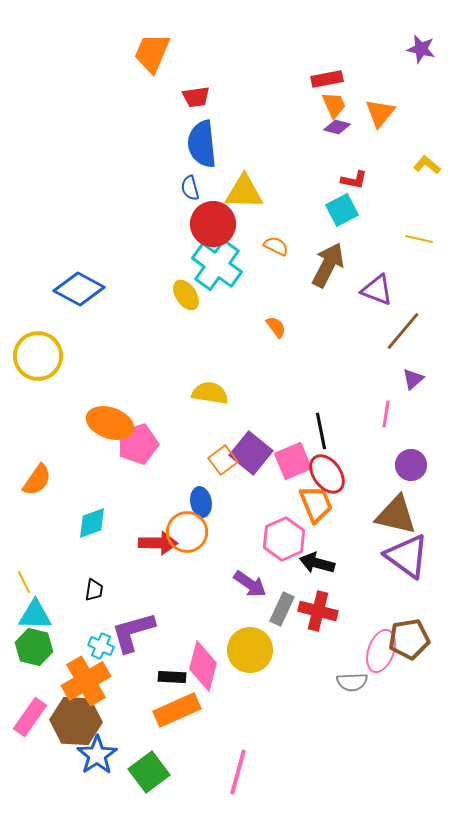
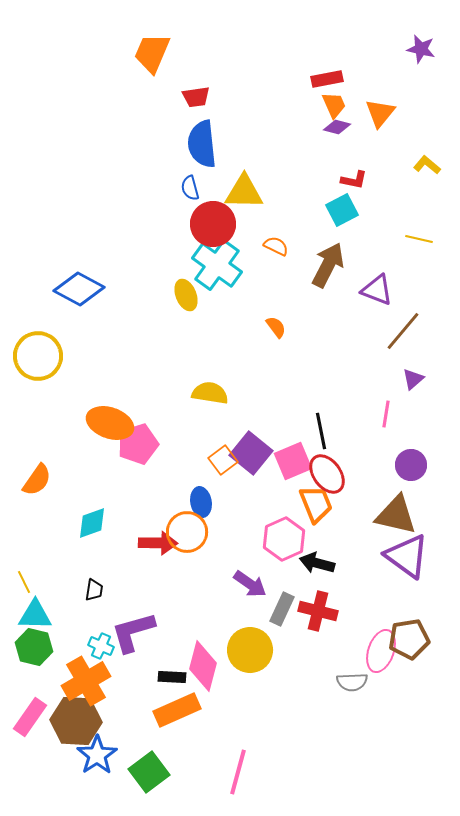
yellow ellipse at (186, 295): rotated 12 degrees clockwise
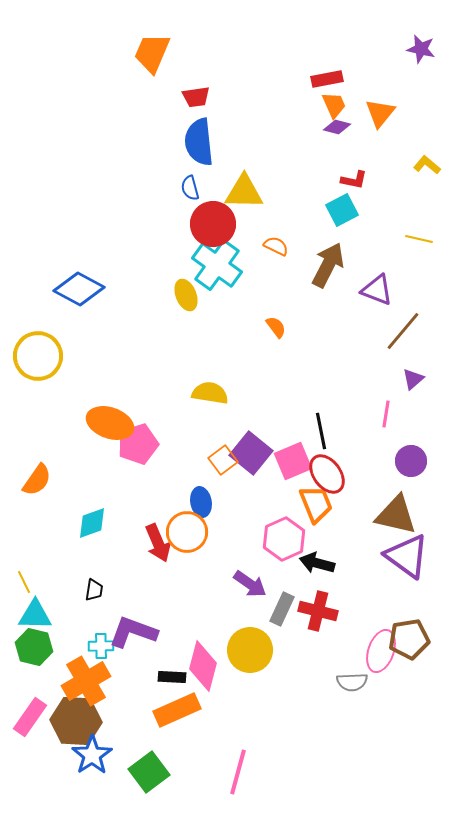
blue semicircle at (202, 144): moved 3 px left, 2 px up
purple circle at (411, 465): moved 4 px up
red arrow at (158, 543): rotated 66 degrees clockwise
purple L-shape at (133, 632): rotated 36 degrees clockwise
cyan cross at (101, 646): rotated 25 degrees counterclockwise
blue star at (97, 755): moved 5 px left
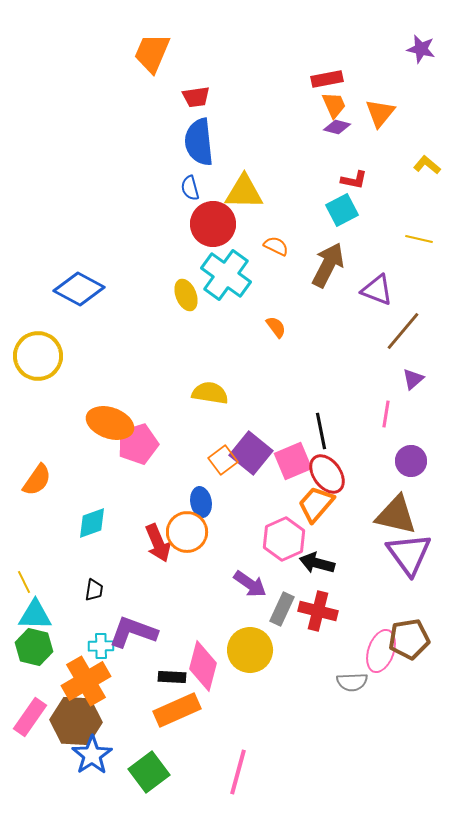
cyan cross at (217, 265): moved 9 px right, 10 px down
orange trapezoid at (316, 504): rotated 117 degrees counterclockwise
purple triangle at (407, 556): moved 2 px right, 2 px up; rotated 18 degrees clockwise
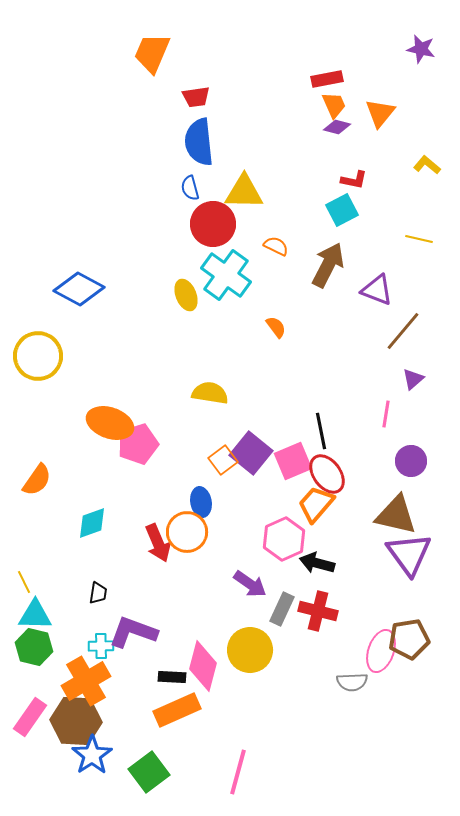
black trapezoid at (94, 590): moved 4 px right, 3 px down
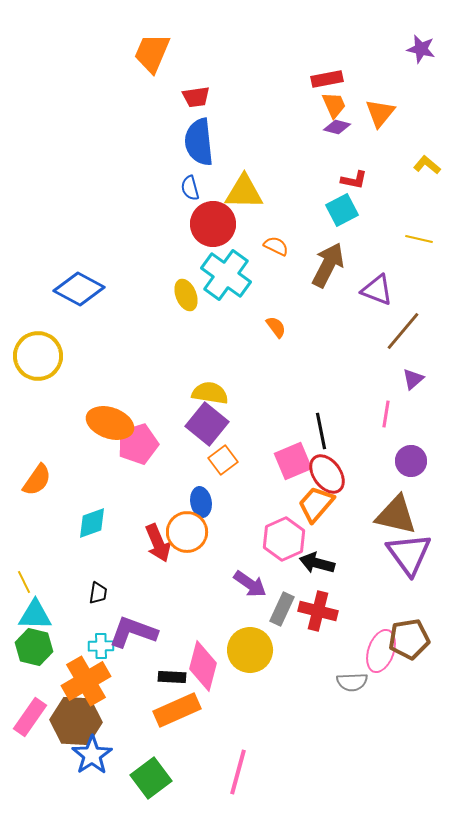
purple square at (251, 453): moved 44 px left, 29 px up
green square at (149, 772): moved 2 px right, 6 px down
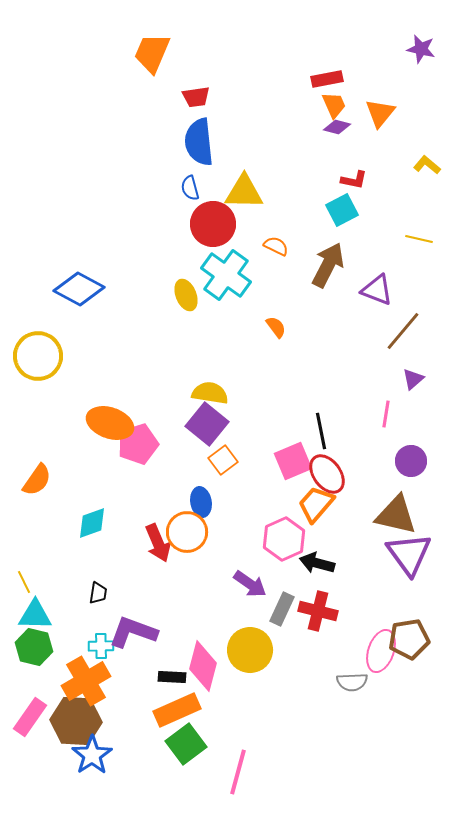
green square at (151, 778): moved 35 px right, 34 px up
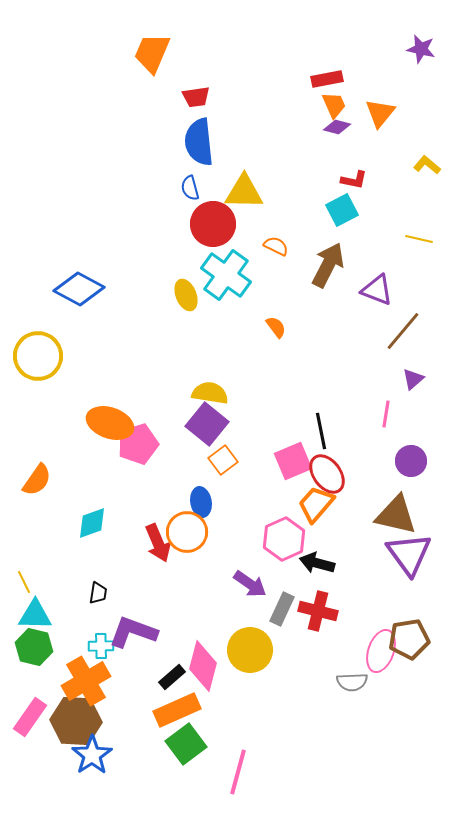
black rectangle at (172, 677): rotated 44 degrees counterclockwise
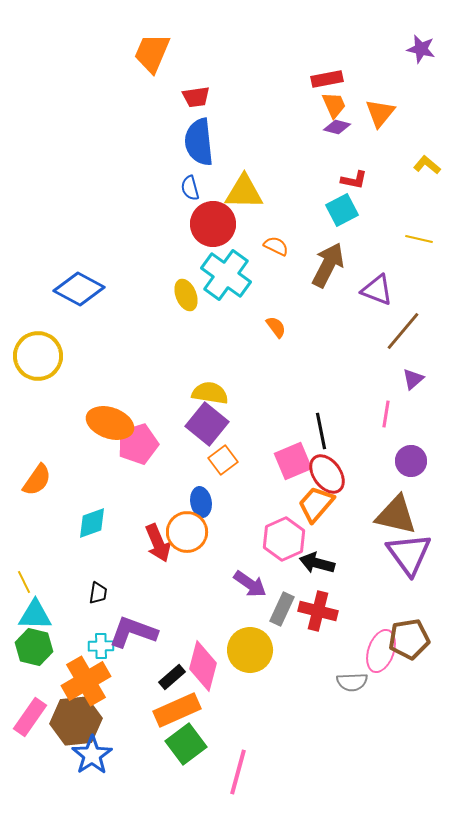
brown hexagon at (76, 721): rotated 9 degrees counterclockwise
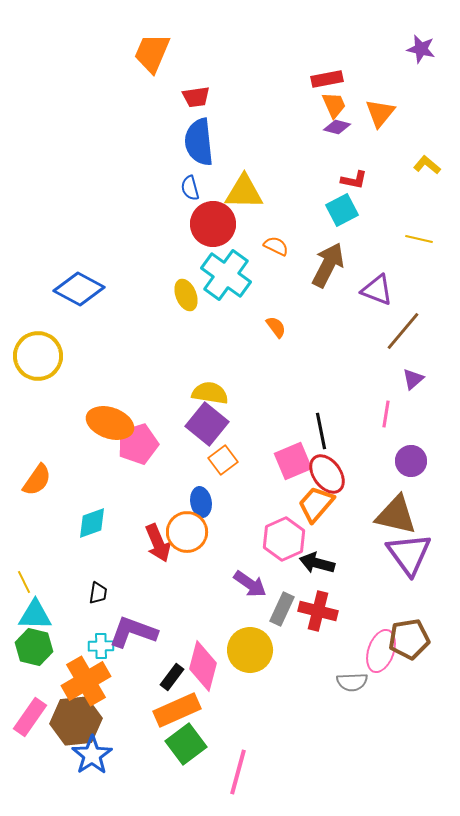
black rectangle at (172, 677): rotated 12 degrees counterclockwise
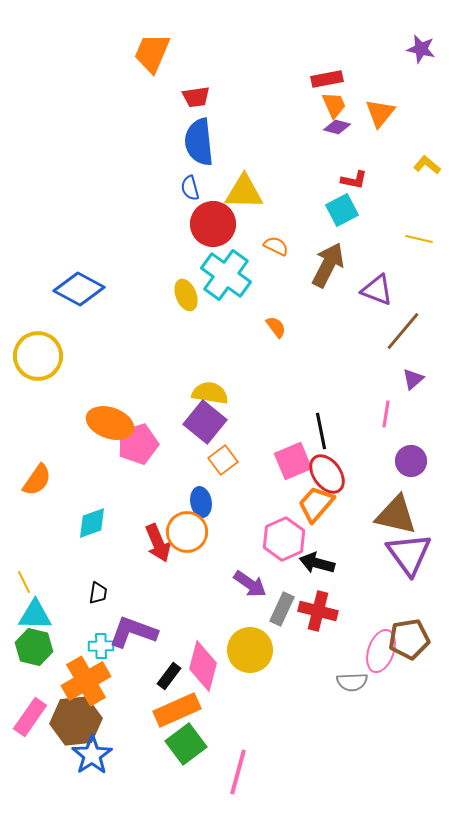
purple square at (207, 424): moved 2 px left, 2 px up
black rectangle at (172, 677): moved 3 px left, 1 px up
